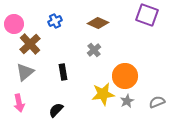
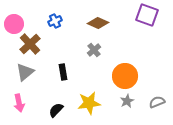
yellow star: moved 14 px left, 9 px down
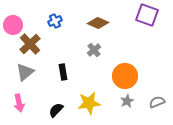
pink circle: moved 1 px left, 1 px down
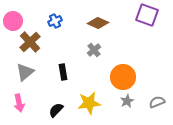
pink circle: moved 4 px up
brown cross: moved 2 px up
orange circle: moved 2 px left, 1 px down
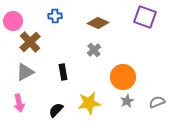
purple square: moved 2 px left, 2 px down
blue cross: moved 5 px up; rotated 24 degrees clockwise
gray triangle: rotated 12 degrees clockwise
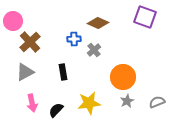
blue cross: moved 19 px right, 23 px down
pink arrow: moved 13 px right
